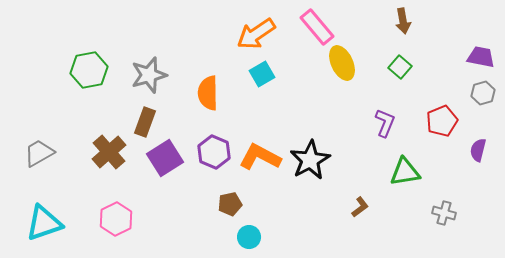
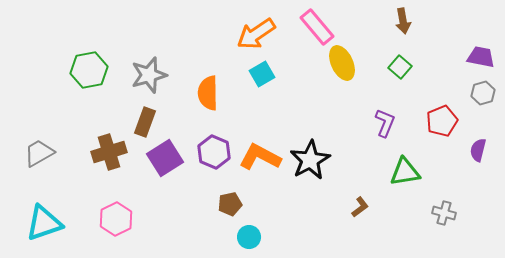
brown cross: rotated 24 degrees clockwise
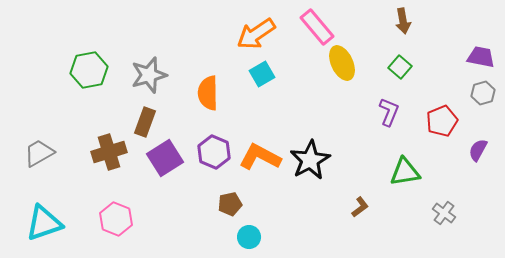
purple L-shape: moved 4 px right, 11 px up
purple semicircle: rotated 15 degrees clockwise
gray cross: rotated 20 degrees clockwise
pink hexagon: rotated 12 degrees counterclockwise
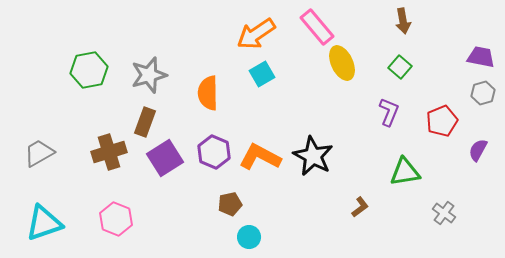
black star: moved 3 px right, 4 px up; rotated 15 degrees counterclockwise
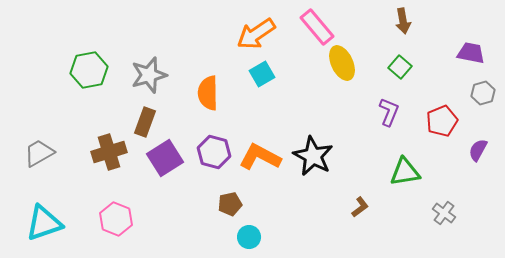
purple trapezoid: moved 10 px left, 4 px up
purple hexagon: rotated 8 degrees counterclockwise
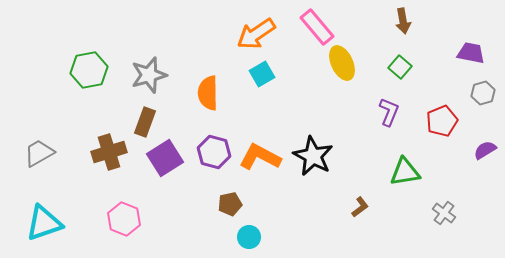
purple semicircle: moved 7 px right; rotated 30 degrees clockwise
pink hexagon: moved 8 px right
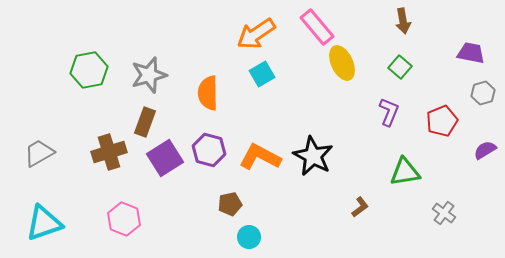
purple hexagon: moved 5 px left, 2 px up
